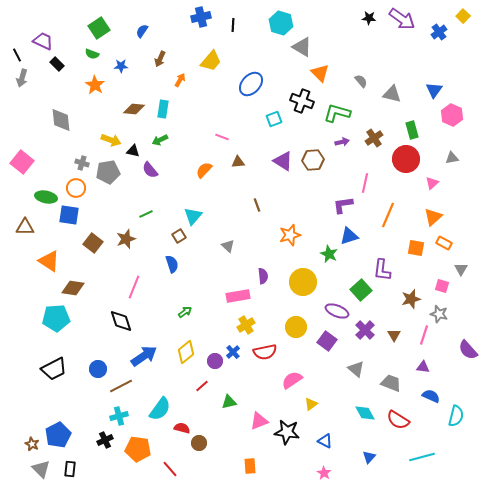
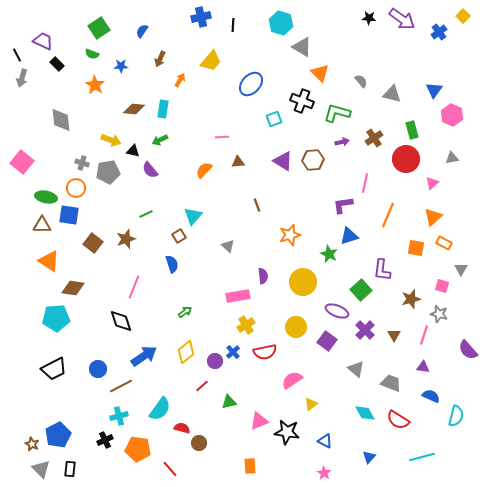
pink line at (222, 137): rotated 24 degrees counterclockwise
brown triangle at (25, 227): moved 17 px right, 2 px up
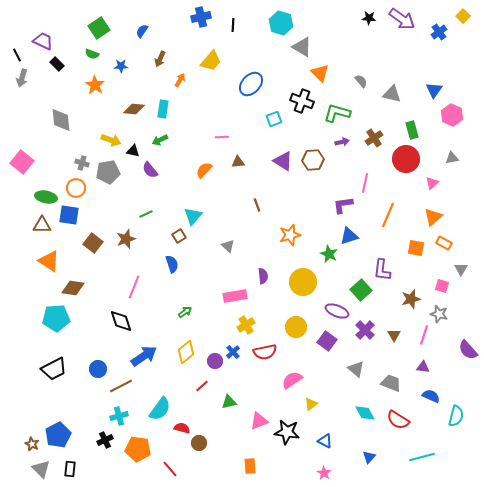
pink rectangle at (238, 296): moved 3 px left
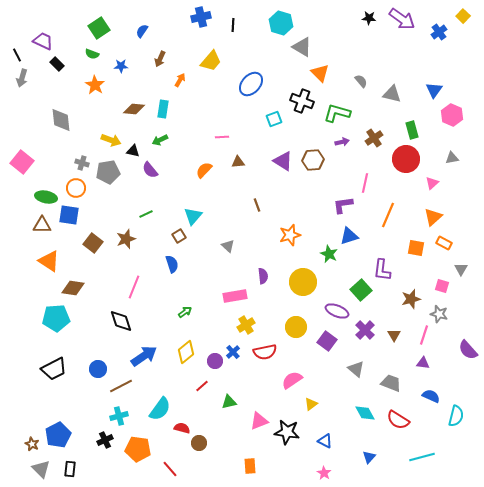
purple triangle at (423, 367): moved 4 px up
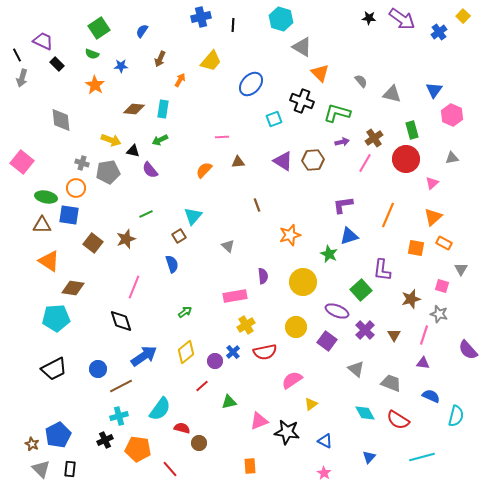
cyan hexagon at (281, 23): moved 4 px up
pink line at (365, 183): moved 20 px up; rotated 18 degrees clockwise
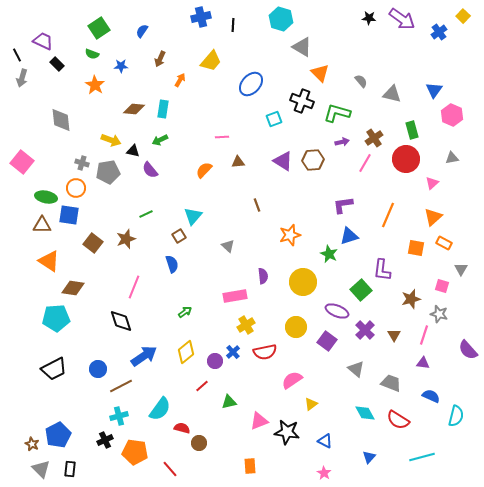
orange pentagon at (138, 449): moved 3 px left, 3 px down
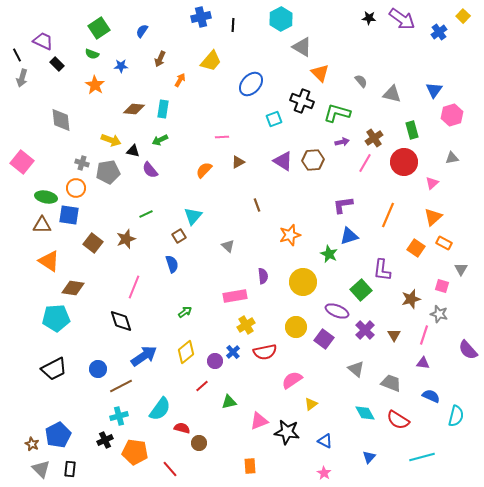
cyan hexagon at (281, 19): rotated 15 degrees clockwise
pink hexagon at (452, 115): rotated 20 degrees clockwise
red circle at (406, 159): moved 2 px left, 3 px down
brown triangle at (238, 162): rotated 24 degrees counterclockwise
orange square at (416, 248): rotated 24 degrees clockwise
purple square at (327, 341): moved 3 px left, 2 px up
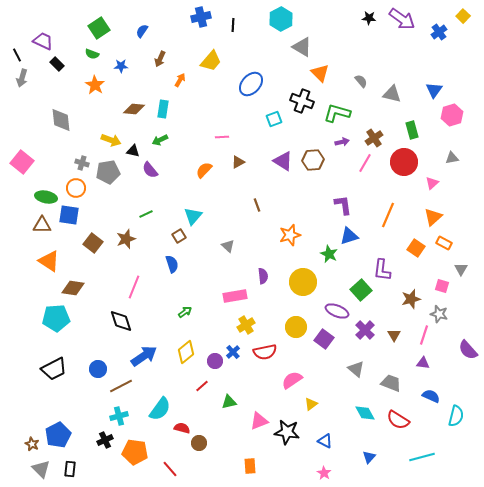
purple L-shape at (343, 205): rotated 90 degrees clockwise
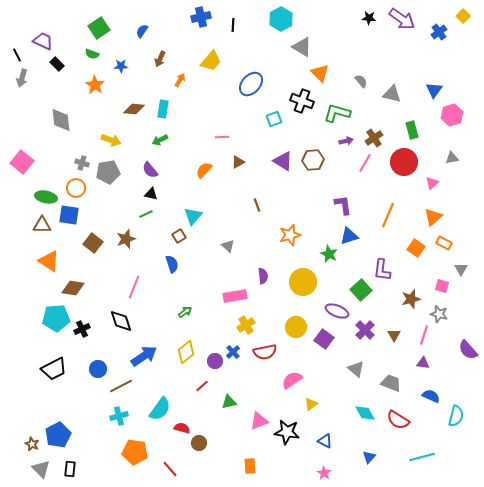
purple arrow at (342, 142): moved 4 px right, 1 px up
black triangle at (133, 151): moved 18 px right, 43 px down
black cross at (105, 440): moved 23 px left, 111 px up
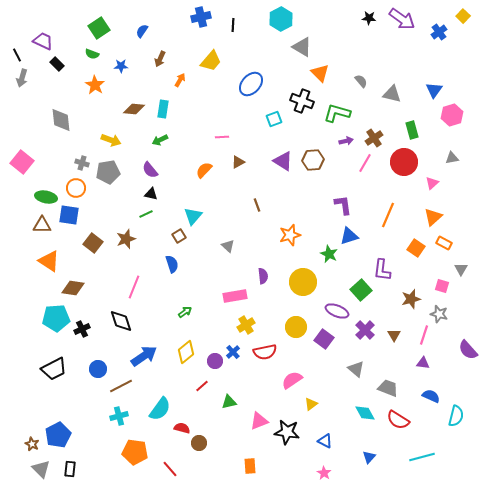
gray trapezoid at (391, 383): moved 3 px left, 5 px down
